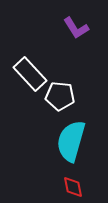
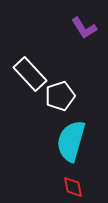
purple L-shape: moved 8 px right
white pentagon: rotated 24 degrees counterclockwise
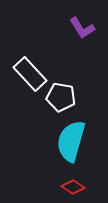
purple L-shape: moved 2 px left
white pentagon: moved 1 px right, 1 px down; rotated 28 degrees clockwise
red diamond: rotated 45 degrees counterclockwise
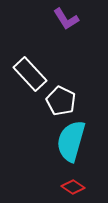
purple L-shape: moved 16 px left, 9 px up
white pentagon: moved 4 px down; rotated 16 degrees clockwise
